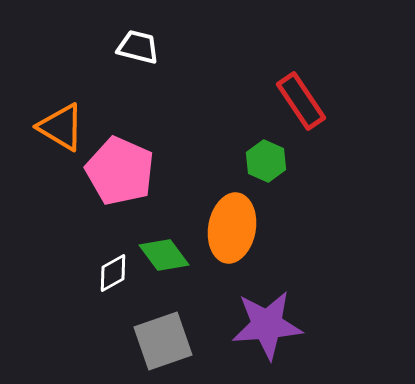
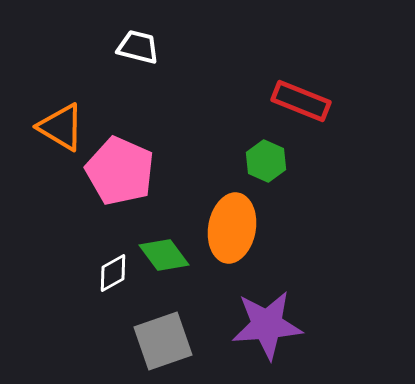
red rectangle: rotated 34 degrees counterclockwise
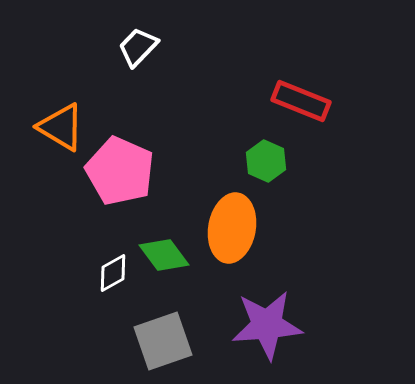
white trapezoid: rotated 60 degrees counterclockwise
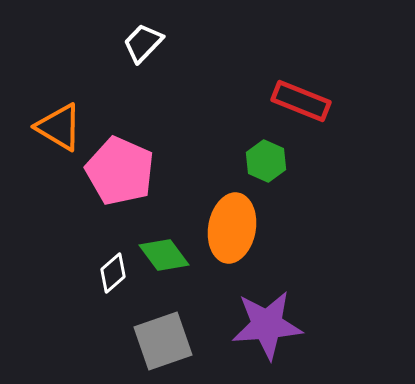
white trapezoid: moved 5 px right, 4 px up
orange triangle: moved 2 px left
white diamond: rotated 12 degrees counterclockwise
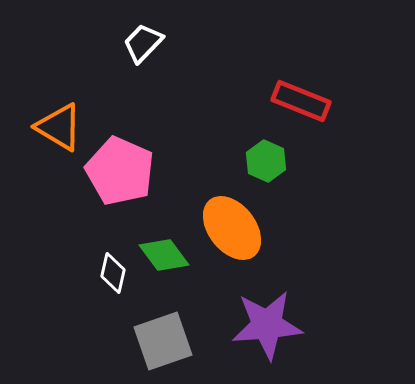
orange ellipse: rotated 48 degrees counterclockwise
white diamond: rotated 36 degrees counterclockwise
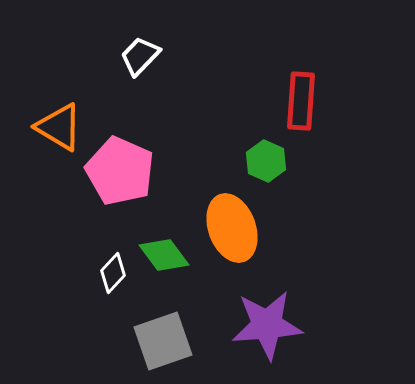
white trapezoid: moved 3 px left, 13 px down
red rectangle: rotated 72 degrees clockwise
orange ellipse: rotated 18 degrees clockwise
white diamond: rotated 30 degrees clockwise
